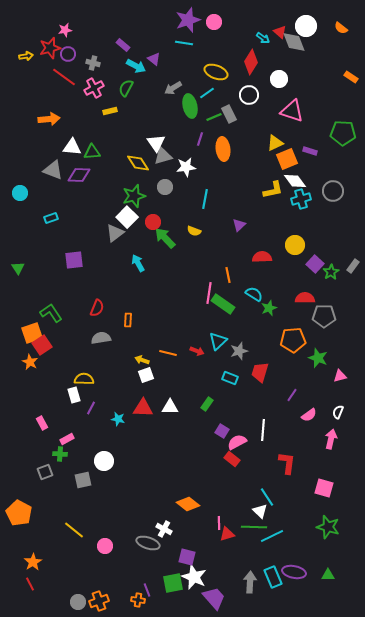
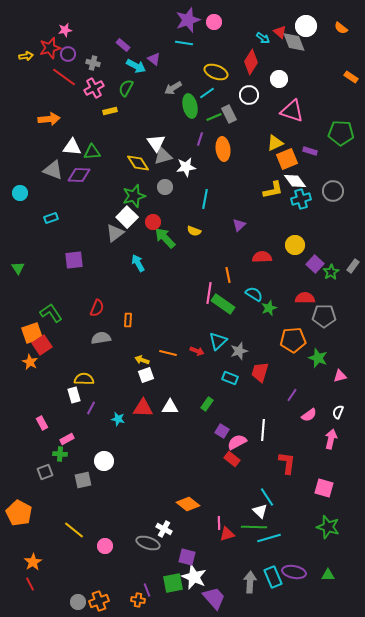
green pentagon at (343, 133): moved 2 px left
cyan line at (272, 536): moved 3 px left, 2 px down; rotated 10 degrees clockwise
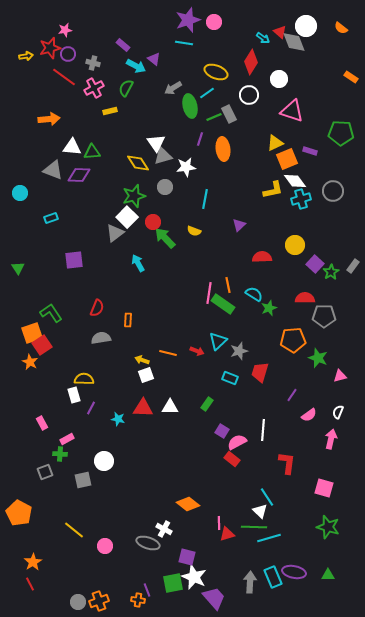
orange line at (228, 275): moved 10 px down
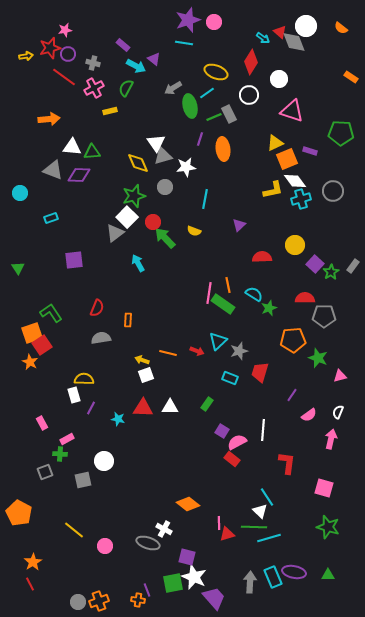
yellow diamond at (138, 163): rotated 10 degrees clockwise
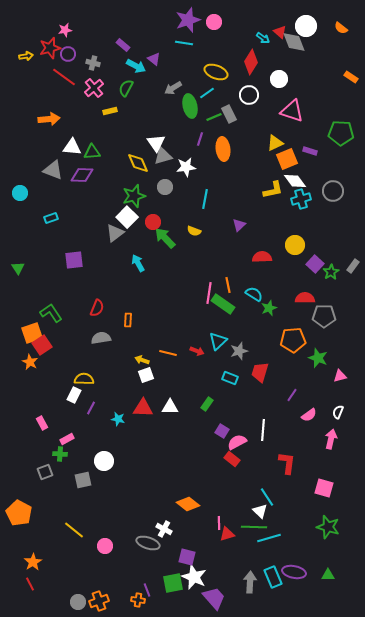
pink cross at (94, 88): rotated 12 degrees counterclockwise
purple diamond at (79, 175): moved 3 px right
white rectangle at (74, 395): rotated 42 degrees clockwise
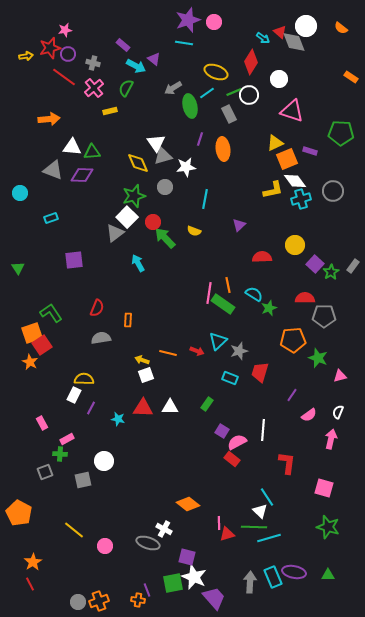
green line at (214, 117): moved 20 px right, 25 px up
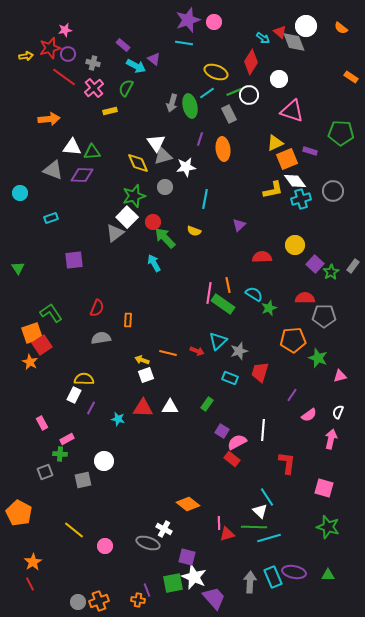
gray arrow at (173, 88): moved 1 px left, 15 px down; rotated 42 degrees counterclockwise
cyan arrow at (138, 263): moved 16 px right
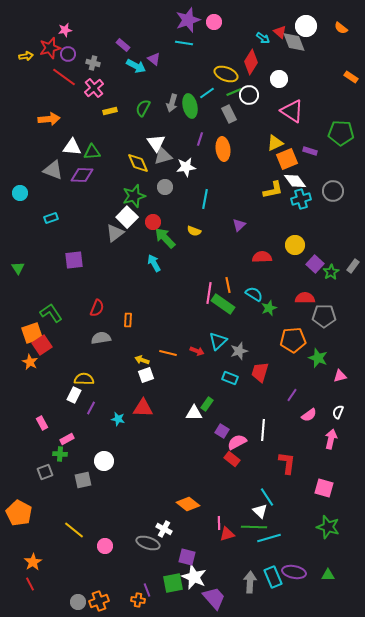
yellow ellipse at (216, 72): moved 10 px right, 2 px down
green semicircle at (126, 88): moved 17 px right, 20 px down
pink triangle at (292, 111): rotated 15 degrees clockwise
white triangle at (170, 407): moved 24 px right, 6 px down
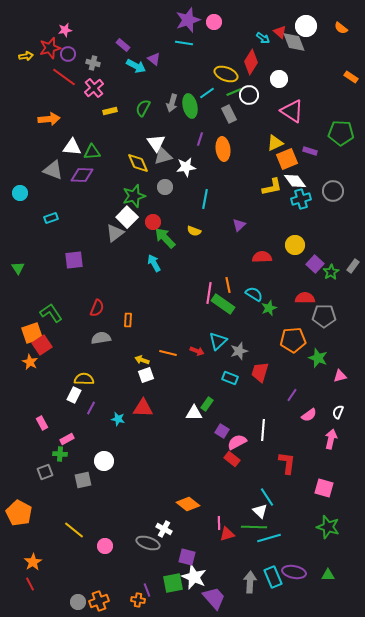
yellow L-shape at (273, 190): moved 1 px left, 3 px up
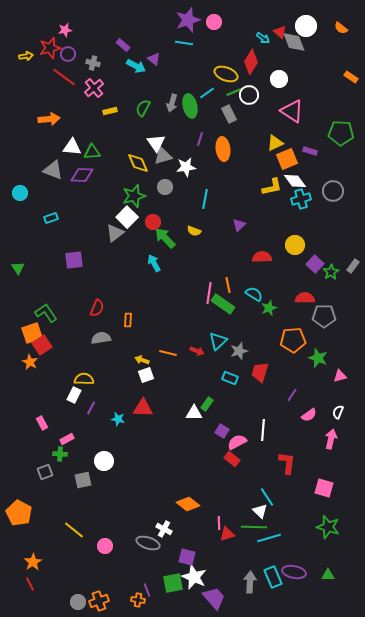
green L-shape at (51, 313): moved 5 px left
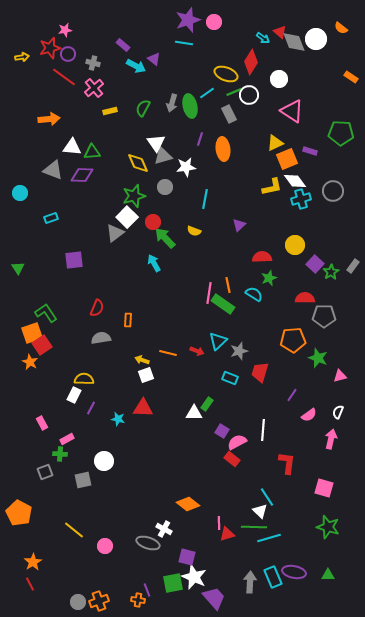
white circle at (306, 26): moved 10 px right, 13 px down
yellow arrow at (26, 56): moved 4 px left, 1 px down
green star at (269, 308): moved 30 px up
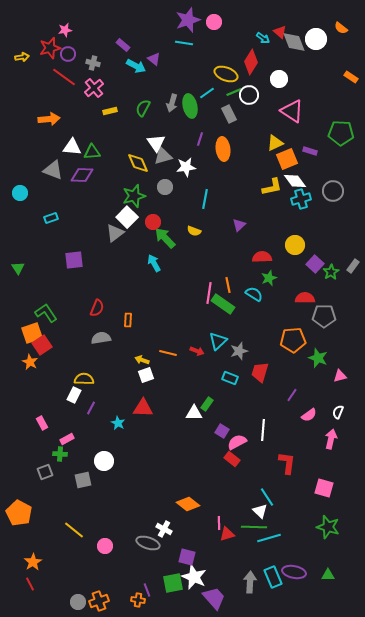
cyan star at (118, 419): moved 4 px down; rotated 16 degrees clockwise
